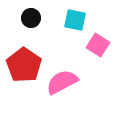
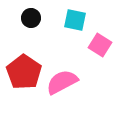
pink square: moved 2 px right
red pentagon: moved 7 px down
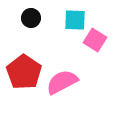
cyan square: rotated 10 degrees counterclockwise
pink square: moved 5 px left, 5 px up
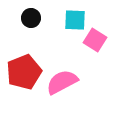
red pentagon: rotated 16 degrees clockwise
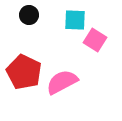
black circle: moved 2 px left, 3 px up
red pentagon: rotated 24 degrees counterclockwise
